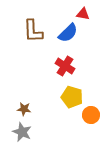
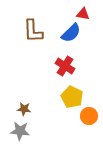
blue semicircle: moved 3 px right
yellow pentagon: rotated 10 degrees clockwise
orange circle: moved 2 px left, 1 px down
gray star: moved 2 px left, 1 px up; rotated 18 degrees counterclockwise
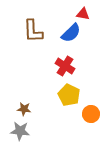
yellow pentagon: moved 3 px left, 2 px up
orange circle: moved 2 px right, 2 px up
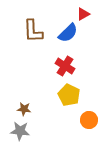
red triangle: rotated 40 degrees counterclockwise
blue semicircle: moved 3 px left
orange circle: moved 2 px left, 6 px down
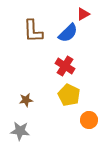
brown star: moved 2 px right, 9 px up; rotated 16 degrees counterclockwise
